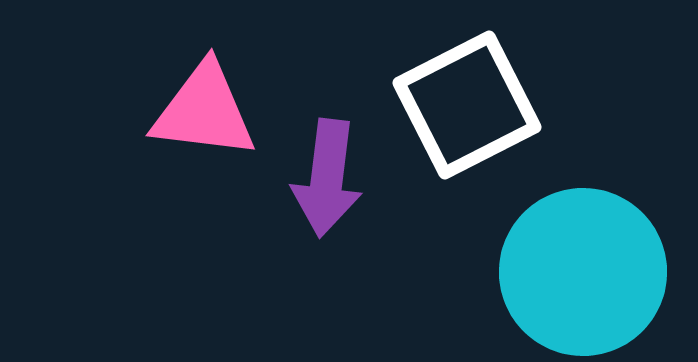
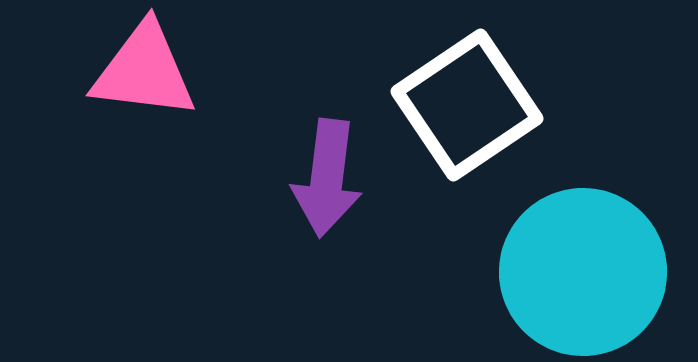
white square: rotated 7 degrees counterclockwise
pink triangle: moved 60 px left, 40 px up
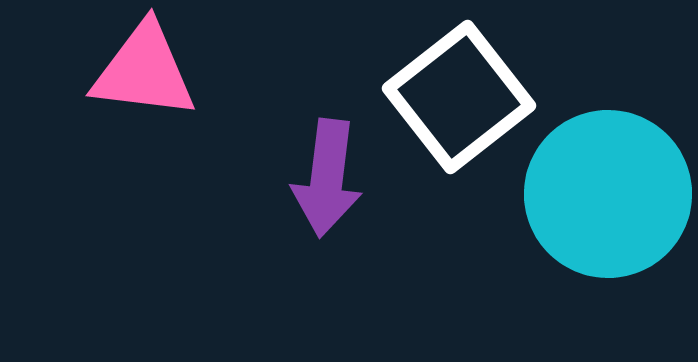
white square: moved 8 px left, 8 px up; rotated 4 degrees counterclockwise
cyan circle: moved 25 px right, 78 px up
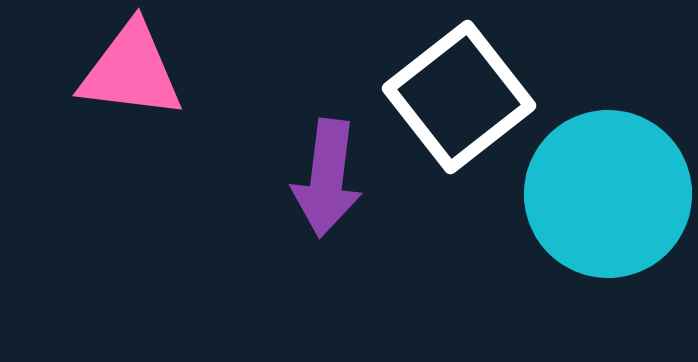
pink triangle: moved 13 px left
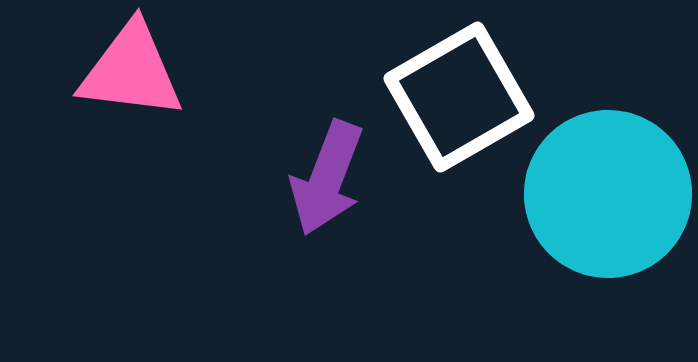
white square: rotated 8 degrees clockwise
purple arrow: rotated 14 degrees clockwise
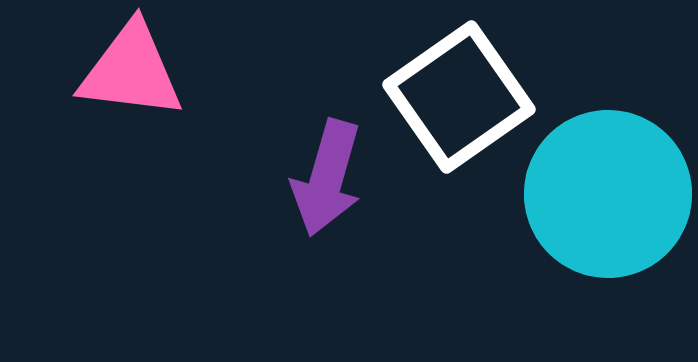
white square: rotated 5 degrees counterclockwise
purple arrow: rotated 5 degrees counterclockwise
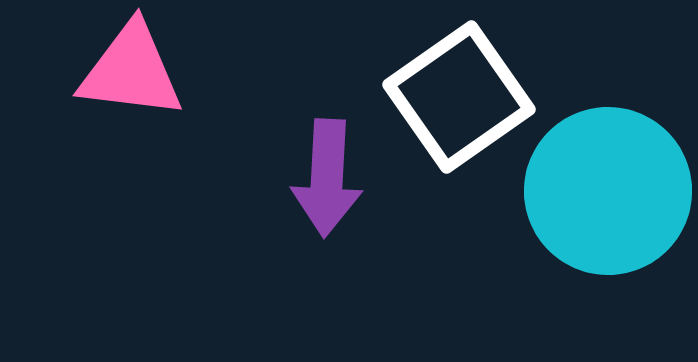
purple arrow: rotated 13 degrees counterclockwise
cyan circle: moved 3 px up
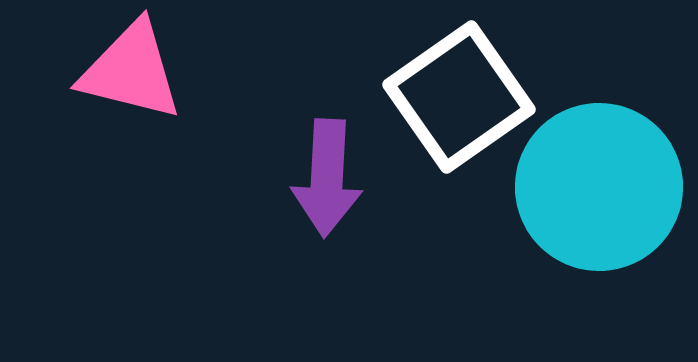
pink triangle: rotated 7 degrees clockwise
cyan circle: moved 9 px left, 4 px up
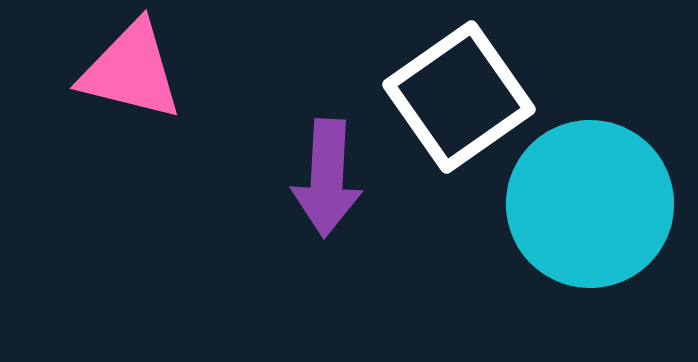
cyan circle: moved 9 px left, 17 px down
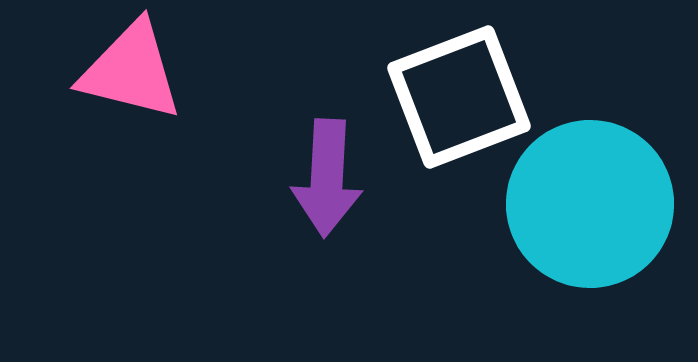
white square: rotated 14 degrees clockwise
